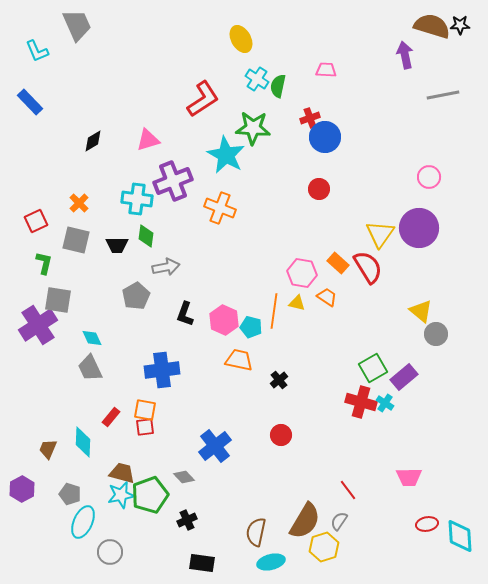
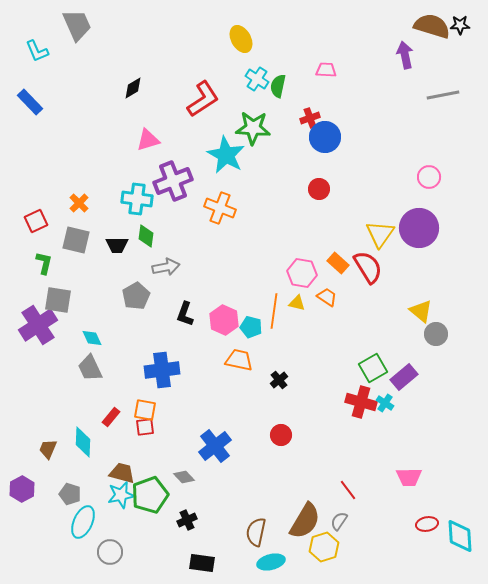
black diamond at (93, 141): moved 40 px right, 53 px up
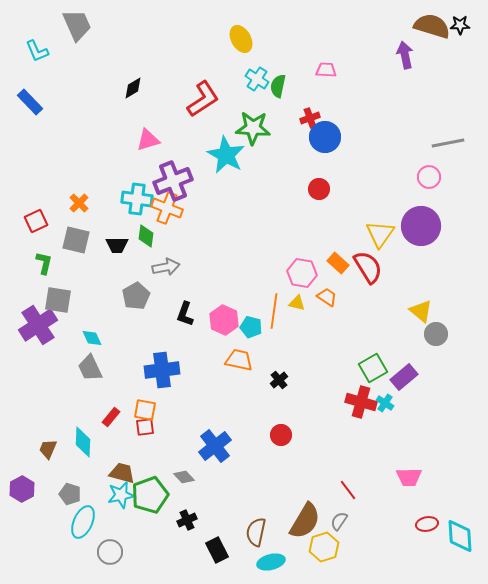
gray line at (443, 95): moved 5 px right, 48 px down
orange cross at (220, 208): moved 53 px left
purple circle at (419, 228): moved 2 px right, 2 px up
black rectangle at (202, 563): moved 15 px right, 13 px up; rotated 55 degrees clockwise
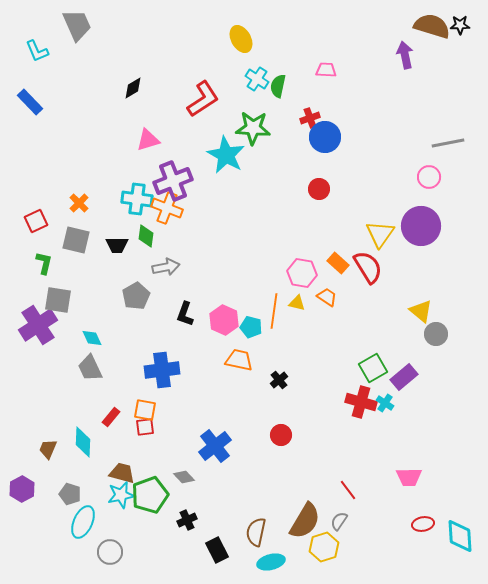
red ellipse at (427, 524): moved 4 px left
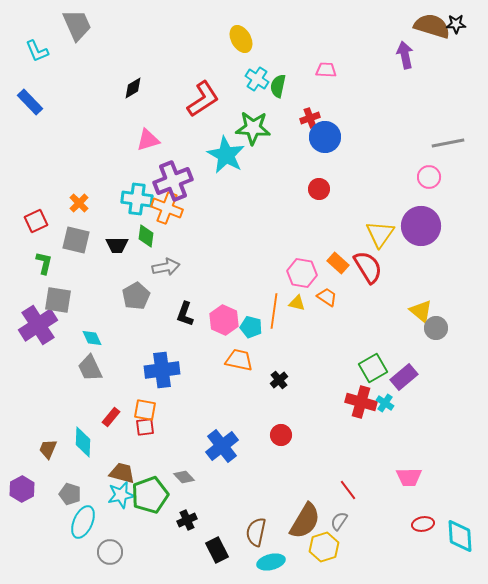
black star at (460, 25): moved 4 px left, 1 px up
gray circle at (436, 334): moved 6 px up
blue cross at (215, 446): moved 7 px right
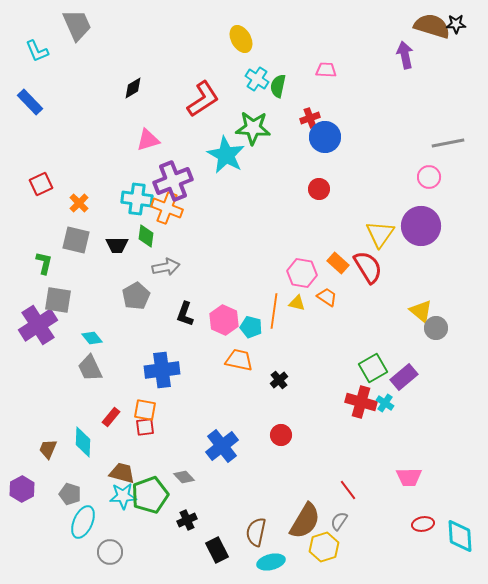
red square at (36, 221): moved 5 px right, 37 px up
cyan diamond at (92, 338): rotated 15 degrees counterclockwise
cyan star at (121, 495): moved 2 px right, 1 px down; rotated 8 degrees clockwise
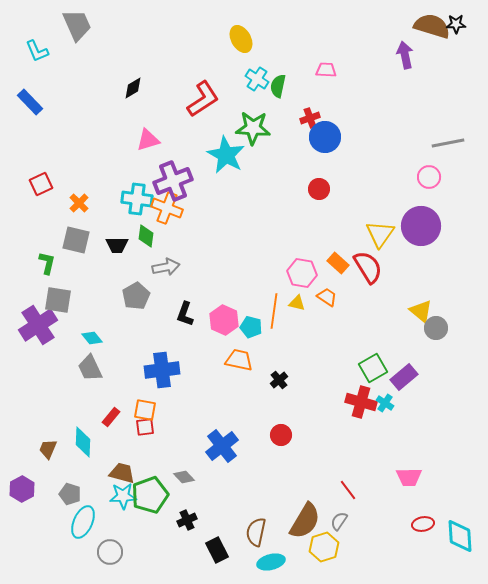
green L-shape at (44, 263): moved 3 px right
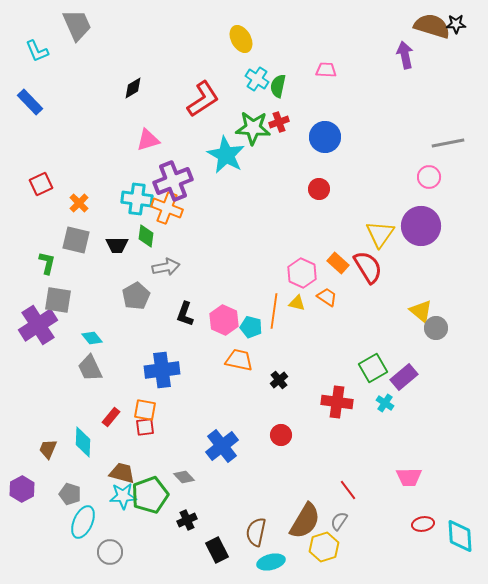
red cross at (310, 118): moved 31 px left, 4 px down
pink hexagon at (302, 273): rotated 16 degrees clockwise
red cross at (361, 402): moved 24 px left; rotated 8 degrees counterclockwise
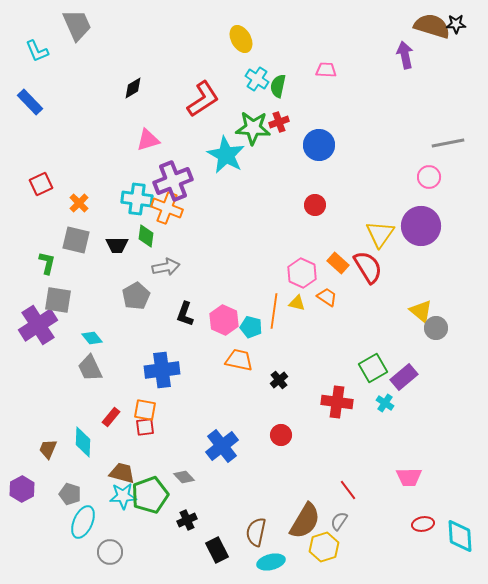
blue circle at (325, 137): moved 6 px left, 8 px down
red circle at (319, 189): moved 4 px left, 16 px down
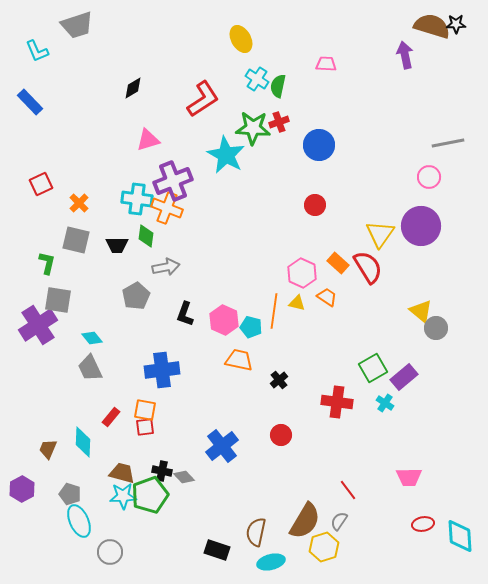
gray trapezoid at (77, 25): rotated 96 degrees clockwise
pink trapezoid at (326, 70): moved 6 px up
black cross at (187, 520): moved 25 px left, 49 px up; rotated 36 degrees clockwise
cyan ellipse at (83, 522): moved 4 px left, 1 px up; rotated 48 degrees counterclockwise
black rectangle at (217, 550): rotated 45 degrees counterclockwise
